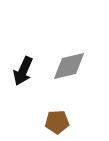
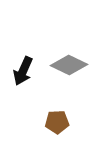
gray diamond: moved 1 px up; rotated 39 degrees clockwise
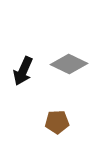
gray diamond: moved 1 px up
